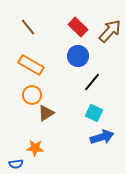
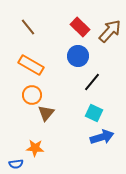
red rectangle: moved 2 px right
brown triangle: rotated 18 degrees counterclockwise
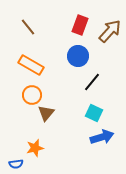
red rectangle: moved 2 px up; rotated 66 degrees clockwise
orange star: rotated 18 degrees counterclockwise
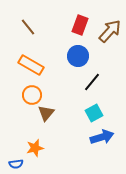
cyan square: rotated 36 degrees clockwise
